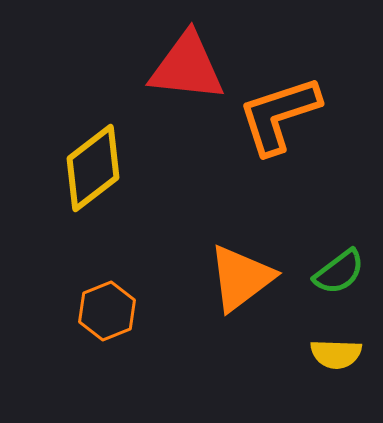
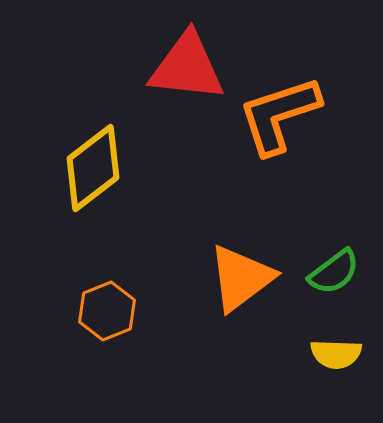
green semicircle: moved 5 px left
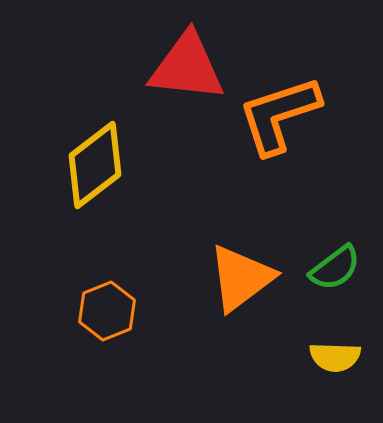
yellow diamond: moved 2 px right, 3 px up
green semicircle: moved 1 px right, 4 px up
yellow semicircle: moved 1 px left, 3 px down
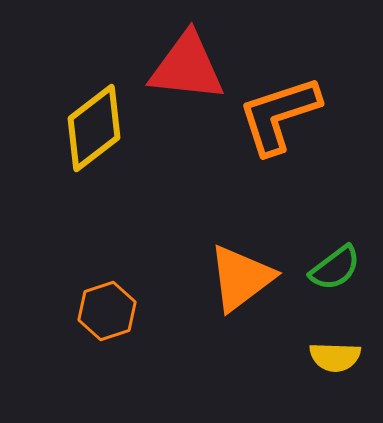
yellow diamond: moved 1 px left, 37 px up
orange hexagon: rotated 4 degrees clockwise
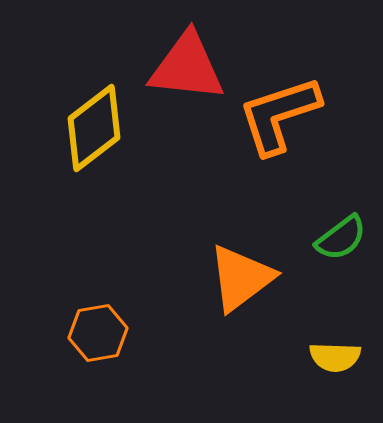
green semicircle: moved 6 px right, 30 px up
orange hexagon: moved 9 px left, 22 px down; rotated 8 degrees clockwise
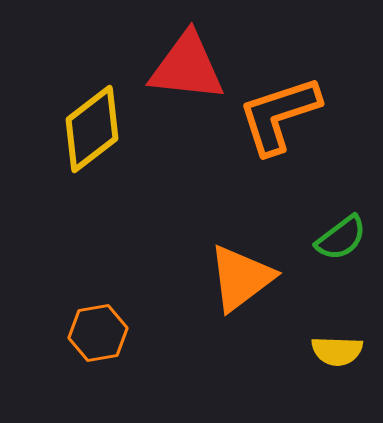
yellow diamond: moved 2 px left, 1 px down
yellow semicircle: moved 2 px right, 6 px up
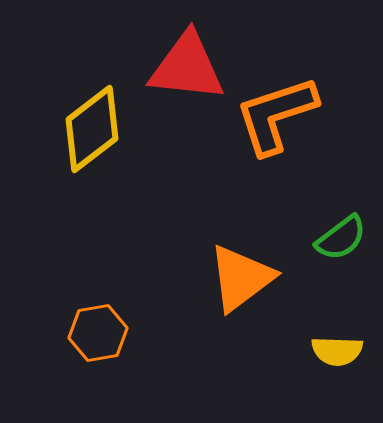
orange L-shape: moved 3 px left
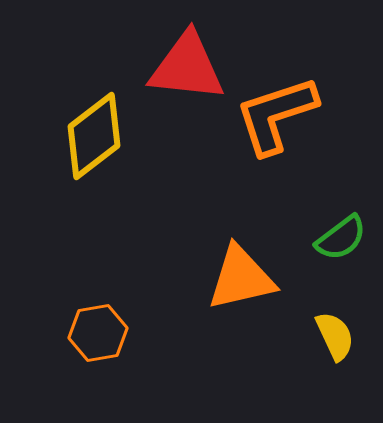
yellow diamond: moved 2 px right, 7 px down
orange triangle: rotated 24 degrees clockwise
yellow semicircle: moved 2 px left, 15 px up; rotated 117 degrees counterclockwise
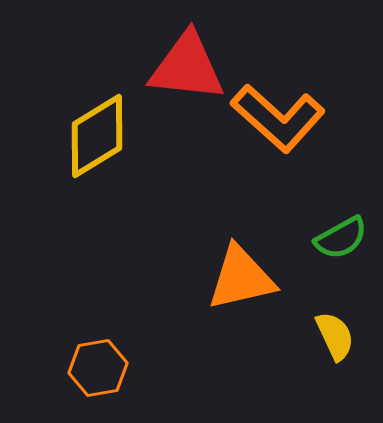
orange L-shape: moved 2 px right, 3 px down; rotated 120 degrees counterclockwise
yellow diamond: moved 3 px right; rotated 6 degrees clockwise
green semicircle: rotated 8 degrees clockwise
orange hexagon: moved 35 px down
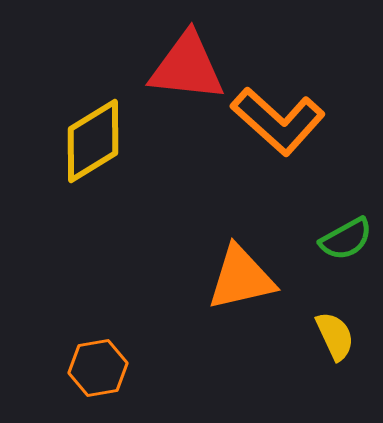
orange L-shape: moved 3 px down
yellow diamond: moved 4 px left, 5 px down
green semicircle: moved 5 px right, 1 px down
